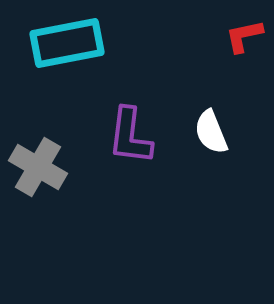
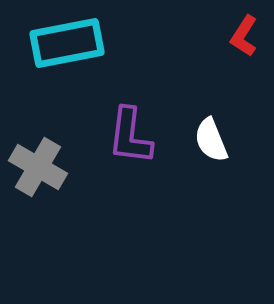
red L-shape: rotated 45 degrees counterclockwise
white semicircle: moved 8 px down
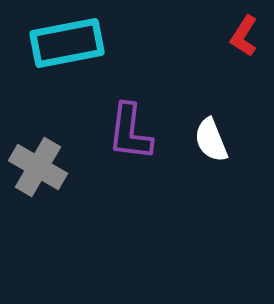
purple L-shape: moved 4 px up
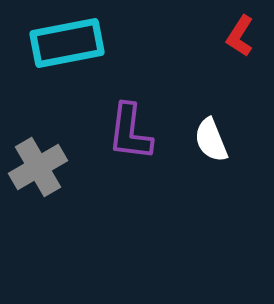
red L-shape: moved 4 px left
gray cross: rotated 30 degrees clockwise
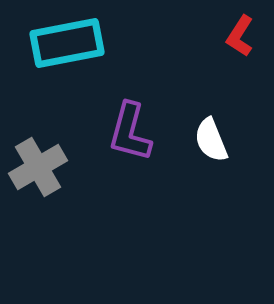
purple L-shape: rotated 8 degrees clockwise
